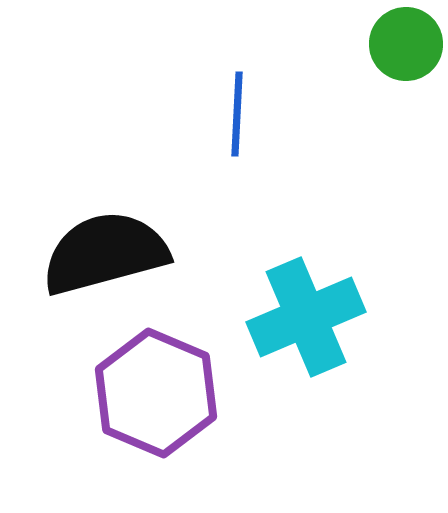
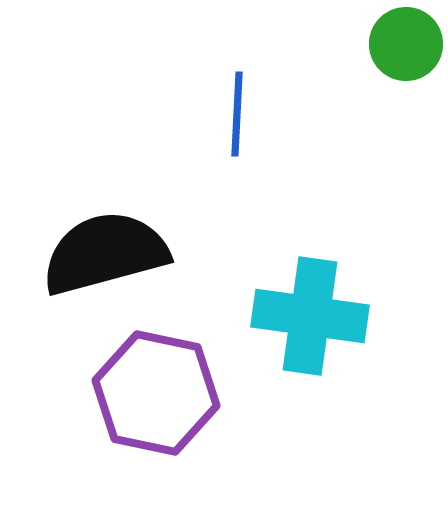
cyan cross: moved 4 px right, 1 px up; rotated 31 degrees clockwise
purple hexagon: rotated 11 degrees counterclockwise
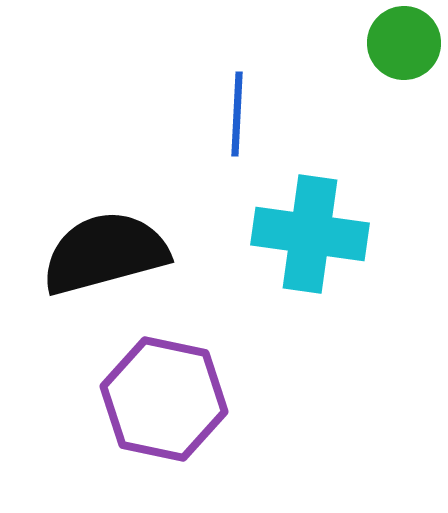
green circle: moved 2 px left, 1 px up
cyan cross: moved 82 px up
purple hexagon: moved 8 px right, 6 px down
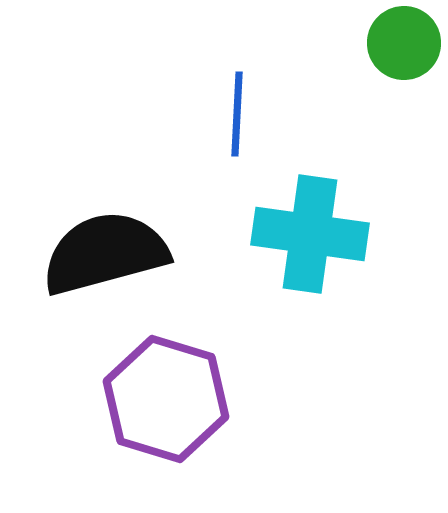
purple hexagon: moved 2 px right; rotated 5 degrees clockwise
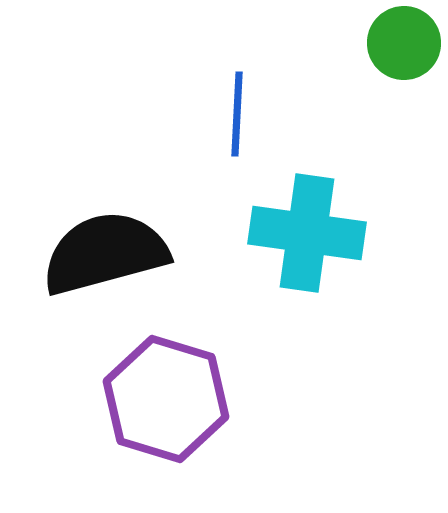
cyan cross: moved 3 px left, 1 px up
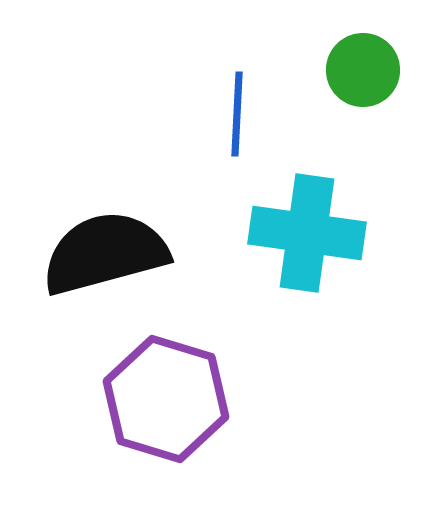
green circle: moved 41 px left, 27 px down
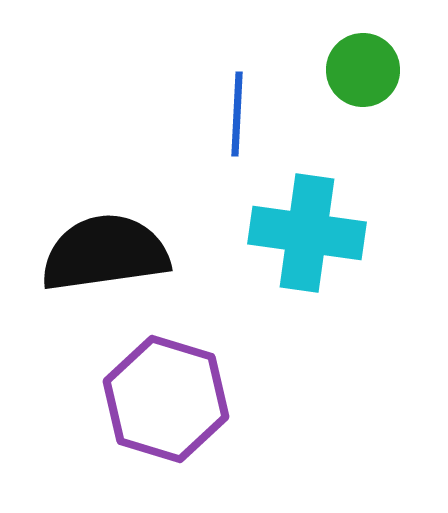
black semicircle: rotated 7 degrees clockwise
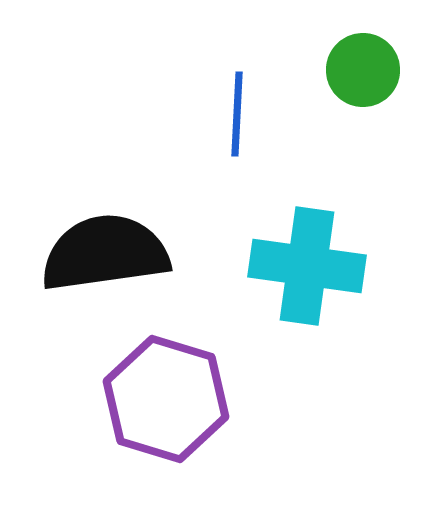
cyan cross: moved 33 px down
